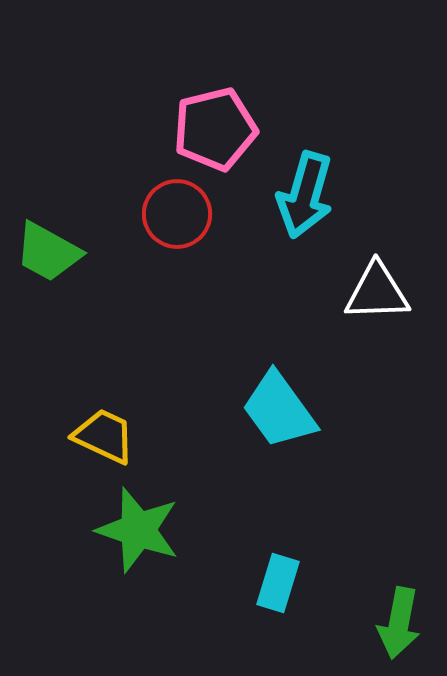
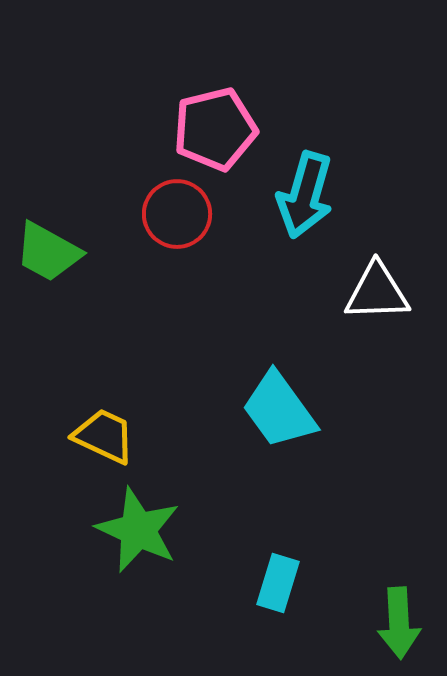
green star: rotated 6 degrees clockwise
green arrow: rotated 14 degrees counterclockwise
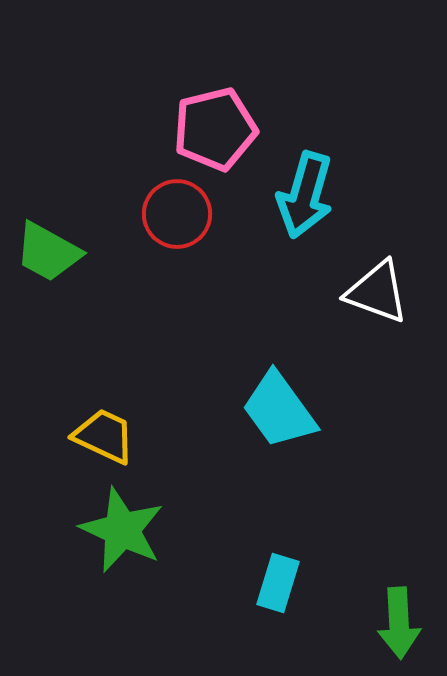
white triangle: rotated 22 degrees clockwise
green star: moved 16 px left
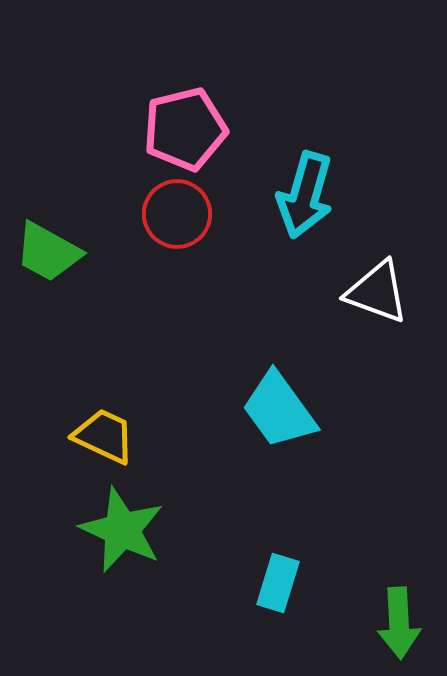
pink pentagon: moved 30 px left
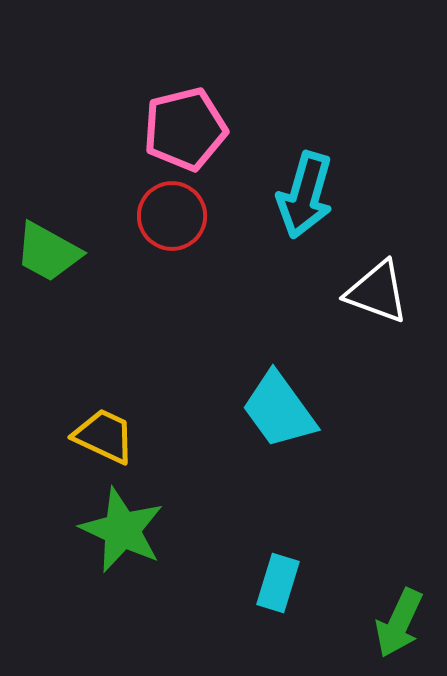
red circle: moved 5 px left, 2 px down
green arrow: rotated 28 degrees clockwise
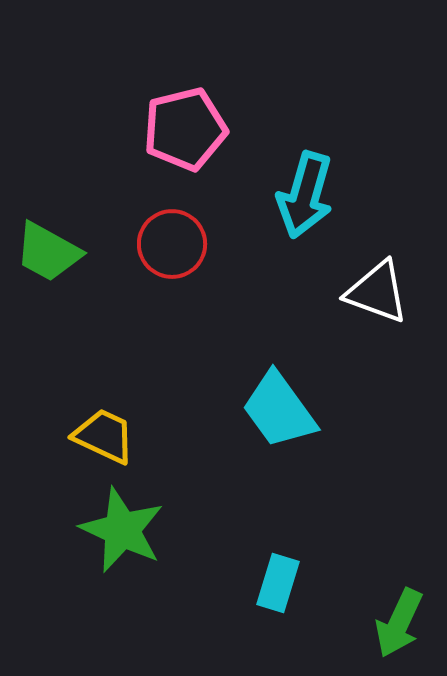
red circle: moved 28 px down
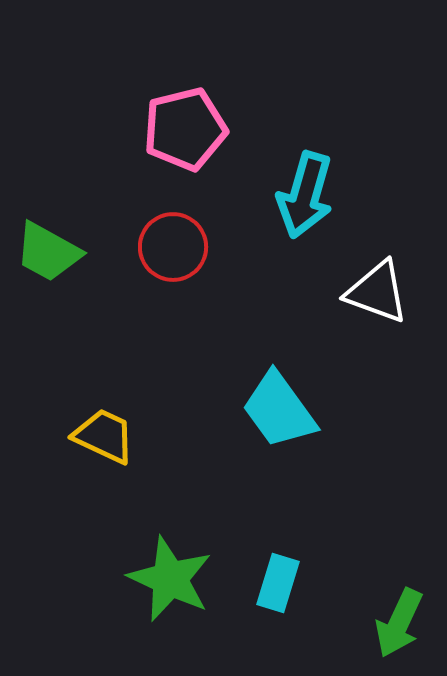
red circle: moved 1 px right, 3 px down
green star: moved 48 px right, 49 px down
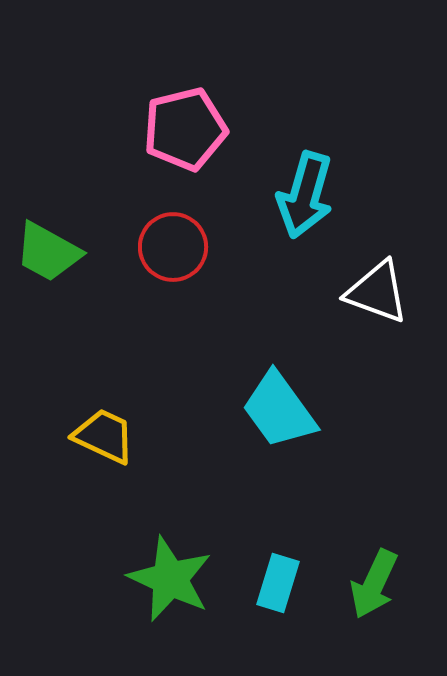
green arrow: moved 25 px left, 39 px up
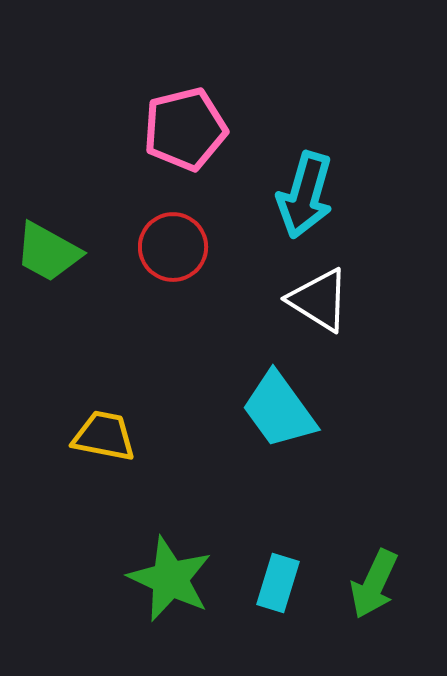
white triangle: moved 58 px left, 8 px down; rotated 12 degrees clockwise
yellow trapezoid: rotated 14 degrees counterclockwise
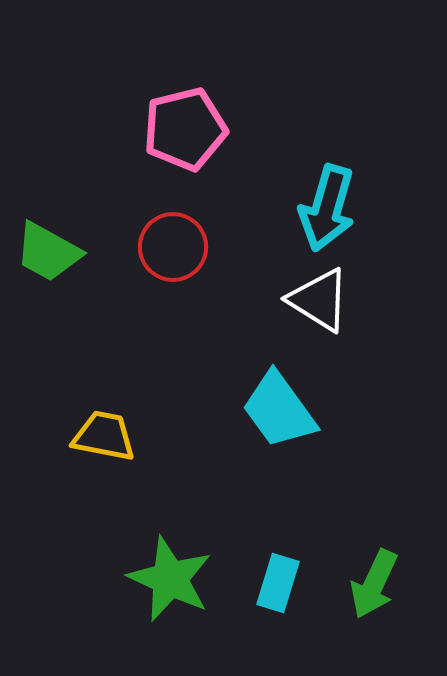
cyan arrow: moved 22 px right, 13 px down
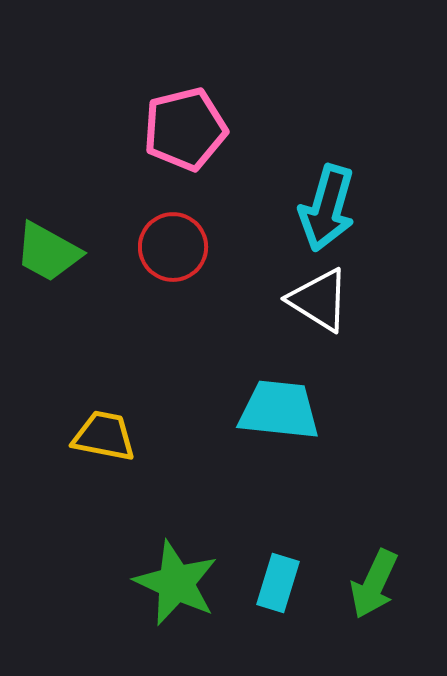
cyan trapezoid: rotated 132 degrees clockwise
green star: moved 6 px right, 4 px down
